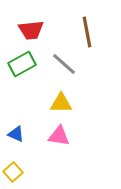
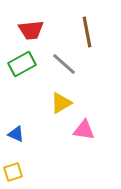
yellow triangle: rotated 30 degrees counterclockwise
pink triangle: moved 25 px right, 6 px up
yellow square: rotated 24 degrees clockwise
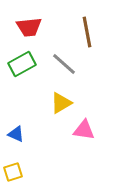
red trapezoid: moved 2 px left, 3 px up
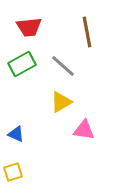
gray line: moved 1 px left, 2 px down
yellow triangle: moved 1 px up
